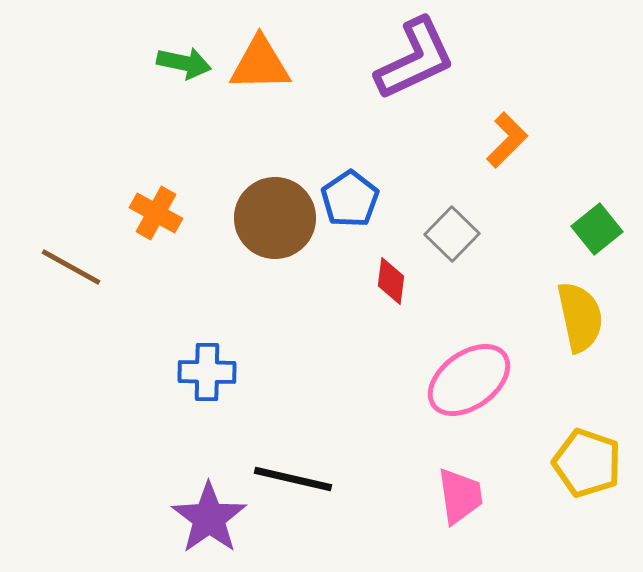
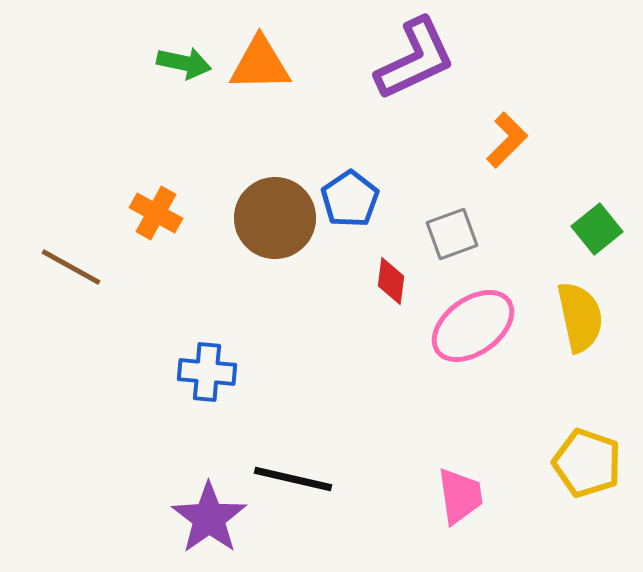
gray square: rotated 26 degrees clockwise
blue cross: rotated 4 degrees clockwise
pink ellipse: moved 4 px right, 54 px up
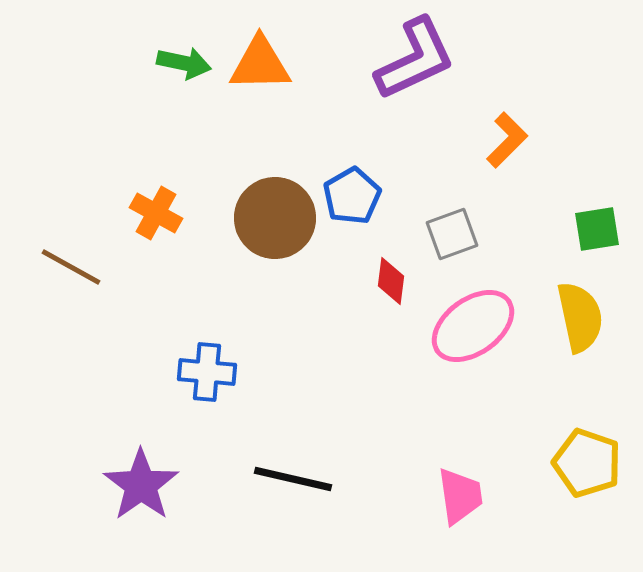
blue pentagon: moved 2 px right, 3 px up; rotated 4 degrees clockwise
green square: rotated 30 degrees clockwise
purple star: moved 68 px left, 33 px up
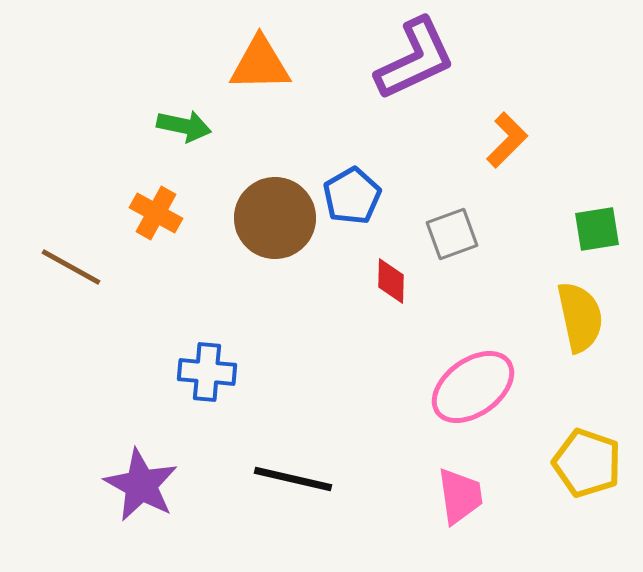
green arrow: moved 63 px down
red diamond: rotated 6 degrees counterclockwise
pink ellipse: moved 61 px down
purple star: rotated 8 degrees counterclockwise
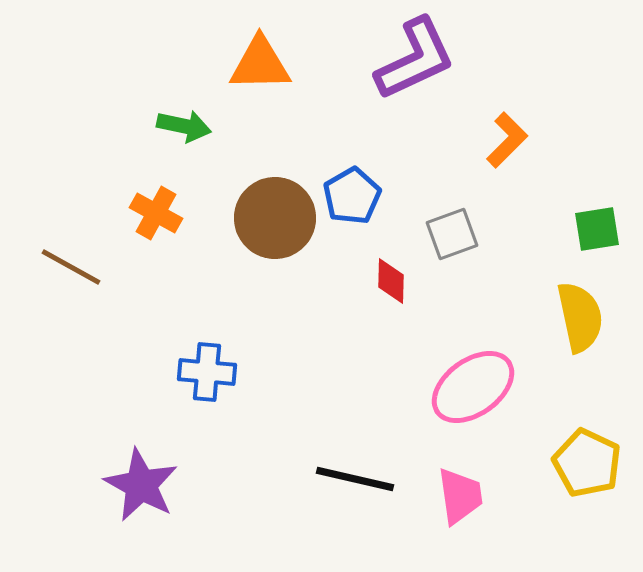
yellow pentagon: rotated 6 degrees clockwise
black line: moved 62 px right
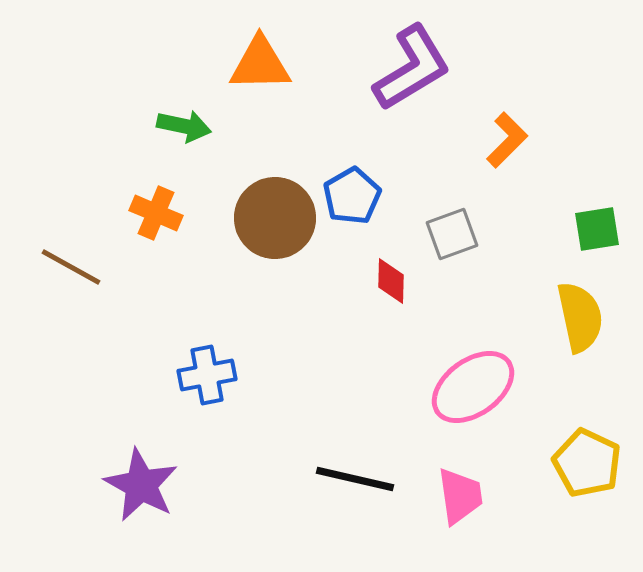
purple L-shape: moved 3 px left, 9 px down; rotated 6 degrees counterclockwise
orange cross: rotated 6 degrees counterclockwise
blue cross: moved 3 px down; rotated 16 degrees counterclockwise
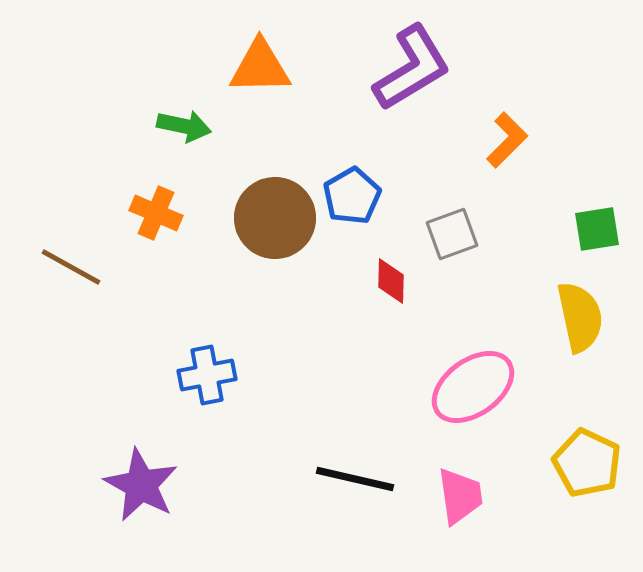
orange triangle: moved 3 px down
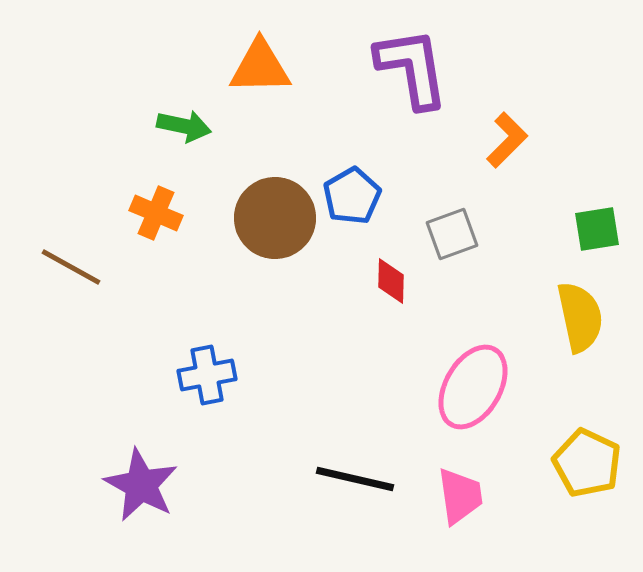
purple L-shape: rotated 68 degrees counterclockwise
pink ellipse: rotated 24 degrees counterclockwise
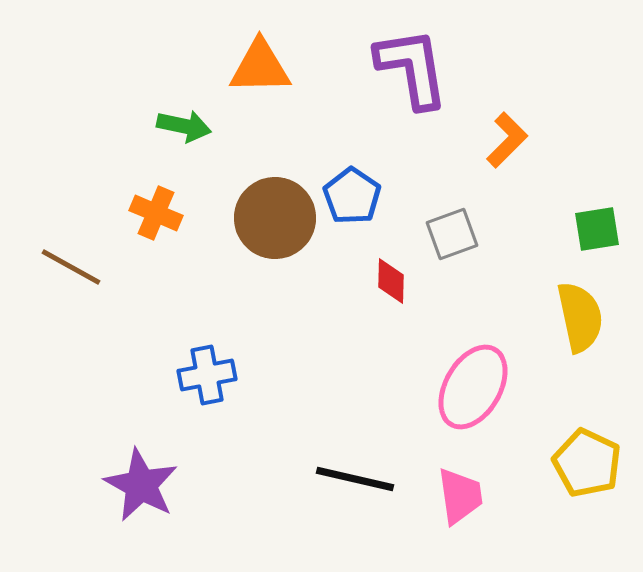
blue pentagon: rotated 8 degrees counterclockwise
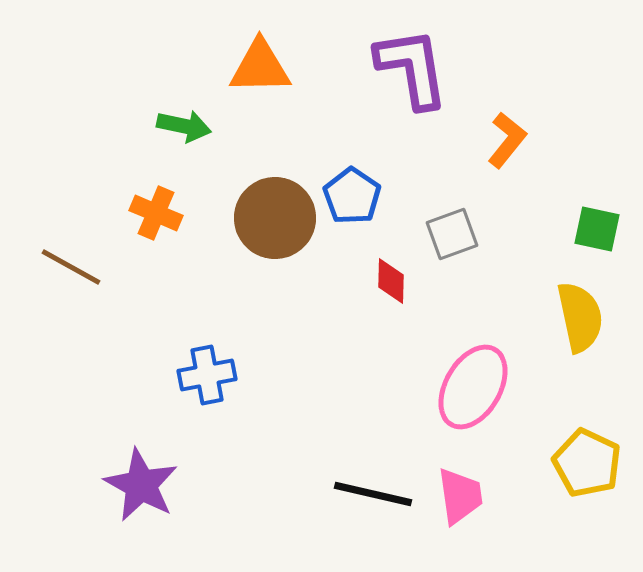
orange L-shape: rotated 6 degrees counterclockwise
green square: rotated 21 degrees clockwise
black line: moved 18 px right, 15 px down
